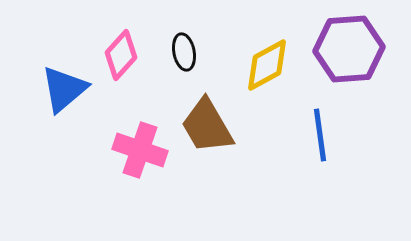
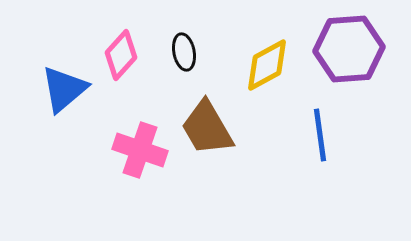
brown trapezoid: moved 2 px down
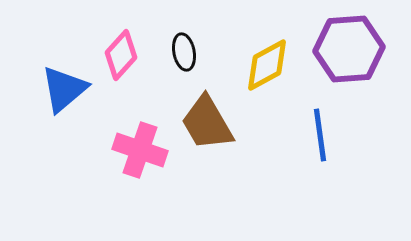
brown trapezoid: moved 5 px up
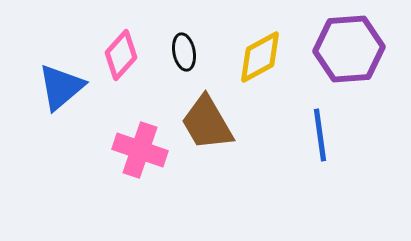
yellow diamond: moved 7 px left, 8 px up
blue triangle: moved 3 px left, 2 px up
